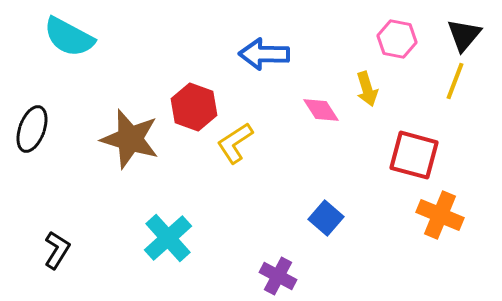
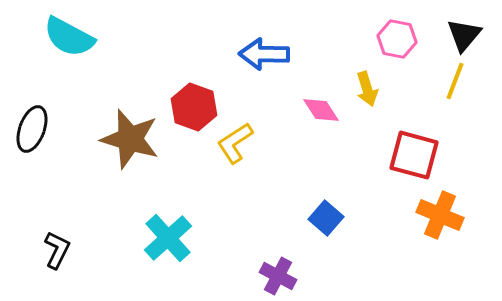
black L-shape: rotated 6 degrees counterclockwise
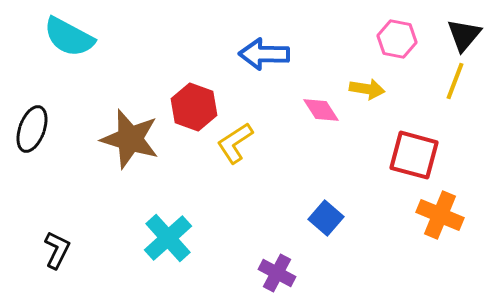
yellow arrow: rotated 64 degrees counterclockwise
purple cross: moved 1 px left, 3 px up
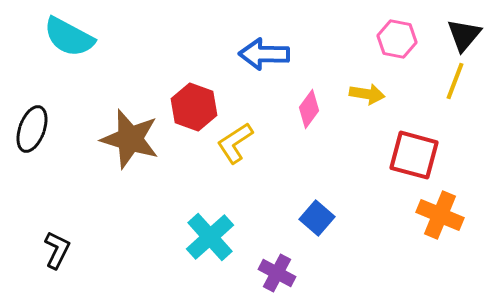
yellow arrow: moved 5 px down
pink diamond: moved 12 px left, 1 px up; rotated 69 degrees clockwise
blue square: moved 9 px left
cyan cross: moved 42 px right, 1 px up
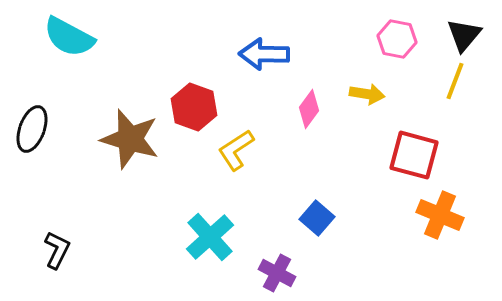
yellow L-shape: moved 1 px right, 7 px down
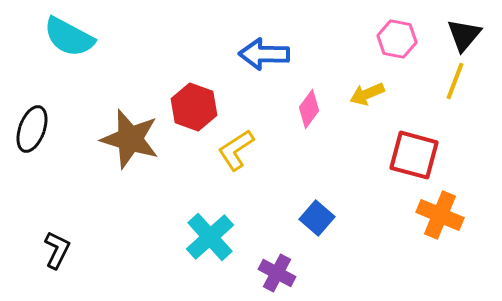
yellow arrow: rotated 148 degrees clockwise
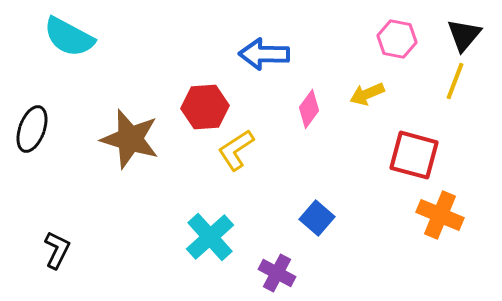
red hexagon: moved 11 px right; rotated 24 degrees counterclockwise
